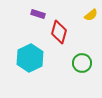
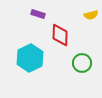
yellow semicircle: rotated 24 degrees clockwise
red diamond: moved 1 px right, 3 px down; rotated 15 degrees counterclockwise
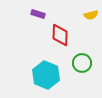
cyan hexagon: moved 16 px right, 17 px down; rotated 12 degrees counterclockwise
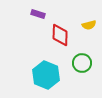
yellow semicircle: moved 2 px left, 10 px down
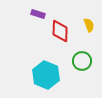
yellow semicircle: rotated 96 degrees counterclockwise
red diamond: moved 4 px up
green circle: moved 2 px up
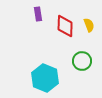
purple rectangle: rotated 64 degrees clockwise
red diamond: moved 5 px right, 5 px up
cyan hexagon: moved 1 px left, 3 px down
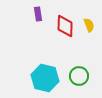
green circle: moved 3 px left, 15 px down
cyan hexagon: rotated 8 degrees counterclockwise
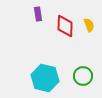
green circle: moved 4 px right
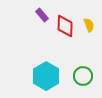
purple rectangle: moved 4 px right, 1 px down; rotated 32 degrees counterclockwise
cyan hexagon: moved 1 px right, 2 px up; rotated 16 degrees clockwise
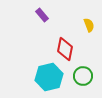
red diamond: moved 23 px down; rotated 10 degrees clockwise
cyan hexagon: moved 3 px right, 1 px down; rotated 16 degrees clockwise
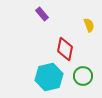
purple rectangle: moved 1 px up
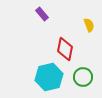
green circle: moved 1 px down
